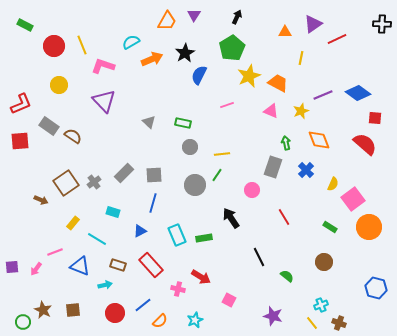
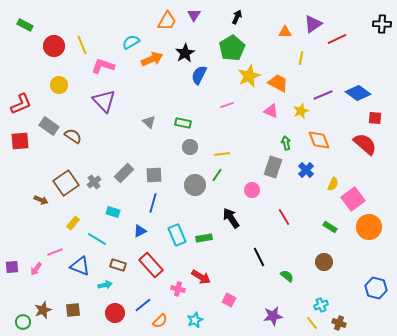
brown star at (43, 310): rotated 24 degrees clockwise
purple star at (273, 316): rotated 24 degrees counterclockwise
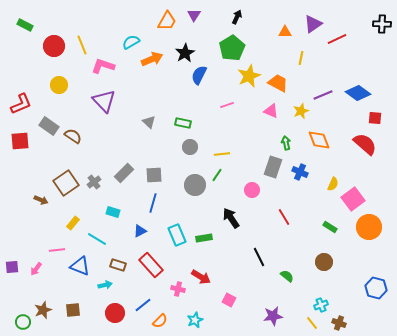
blue cross at (306, 170): moved 6 px left, 2 px down; rotated 21 degrees counterclockwise
pink line at (55, 252): moved 2 px right, 2 px up; rotated 14 degrees clockwise
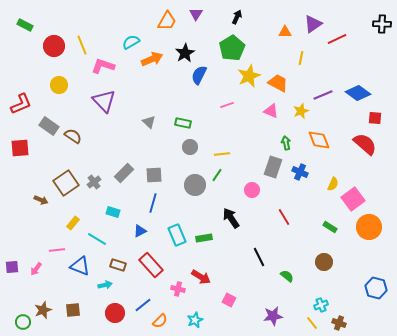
purple triangle at (194, 15): moved 2 px right, 1 px up
red square at (20, 141): moved 7 px down
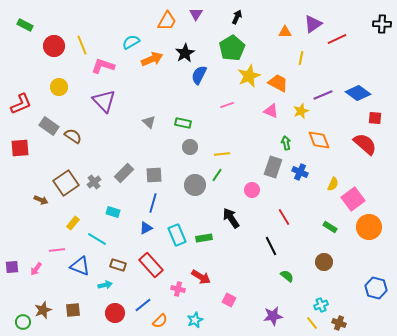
yellow circle at (59, 85): moved 2 px down
blue triangle at (140, 231): moved 6 px right, 3 px up
black line at (259, 257): moved 12 px right, 11 px up
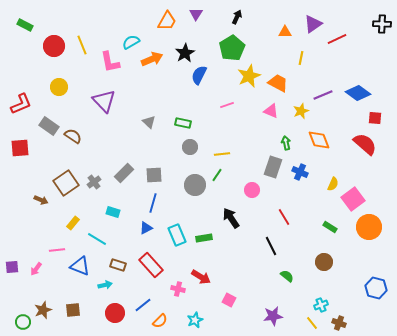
pink L-shape at (103, 66): moved 7 px right, 4 px up; rotated 120 degrees counterclockwise
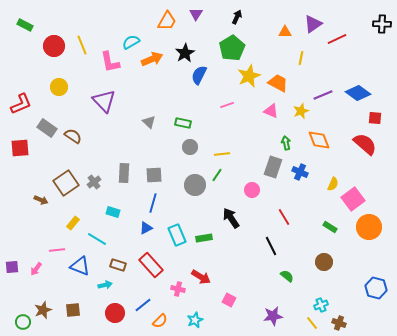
gray rectangle at (49, 126): moved 2 px left, 2 px down
gray rectangle at (124, 173): rotated 42 degrees counterclockwise
